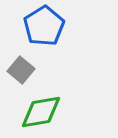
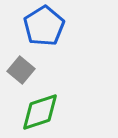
green diamond: moved 1 px left; rotated 9 degrees counterclockwise
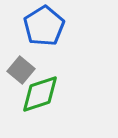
green diamond: moved 18 px up
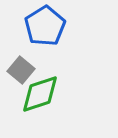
blue pentagon: moved 1 px right
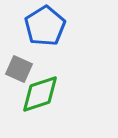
gray square: moved 2 px left, 1 px up; rotated 16 degrees counterclockwise
